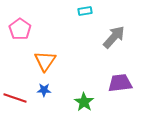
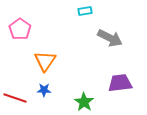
gray arrow: moved 4 px left, 1 px down; rotated 75 degrees clockwise
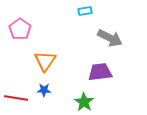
purple trapezoid: moved 20 px left, 11 px up
red line: moved 1 px right; rotated 10 degrees counterclockwise
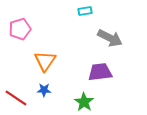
pink pentagon: rotated 20 degrees clockwise
red line: rotated 25 degrees clockwise
